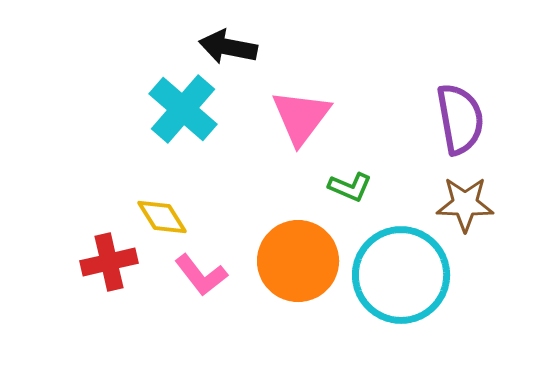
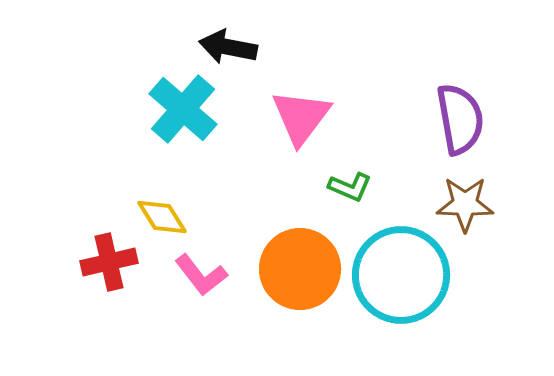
orange circle: moved 2 px right, 8 px down
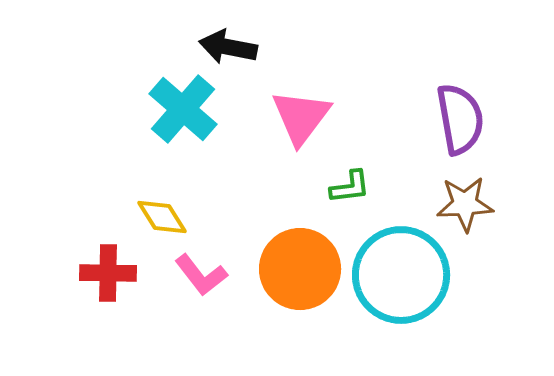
green L-shape: rotated 30 degrees counterclockwise
brown star: rotated 4 degrees counterclockwise
red cross: moved 1 px left, 11 px down; rotated 14 degrees clockwise
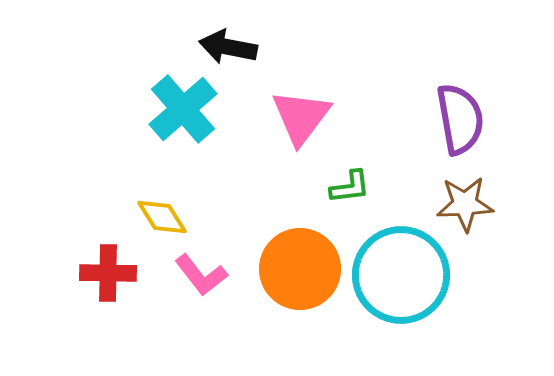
cyan cross: rotated 8 degrees clockwise
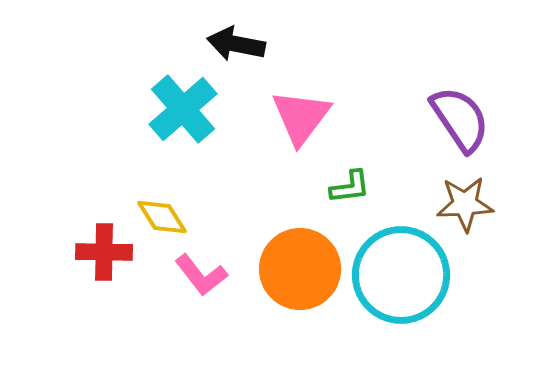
black arrow: moved 8 px right, 3 px up
purple semicircle: rotated 24 degrees counterclockwise
red cross: moved 4 px left, 21 px up
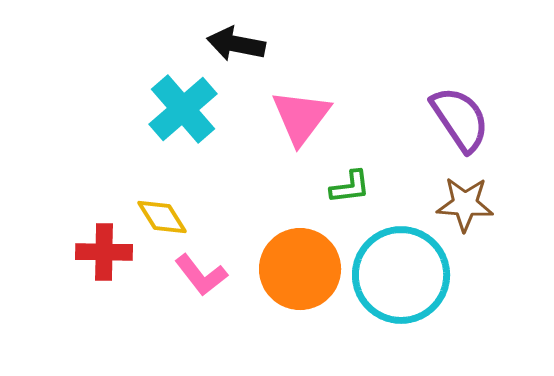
brown star: rotated 6 degrees clockwise
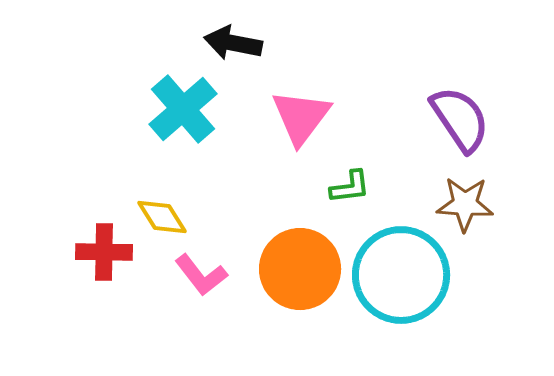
black arrow: moved 3 px left, 1 px up
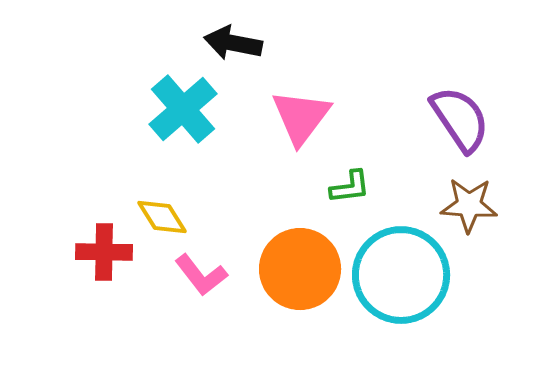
brown star: moved 4 px right, 1 px down
